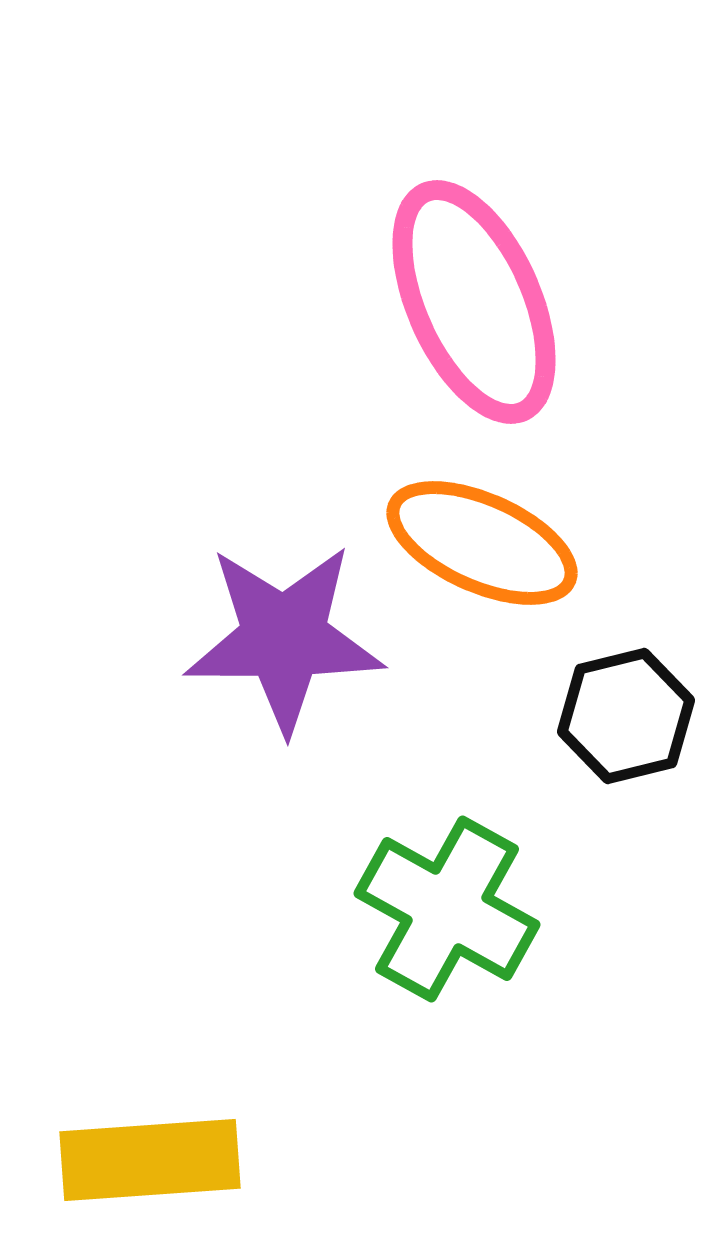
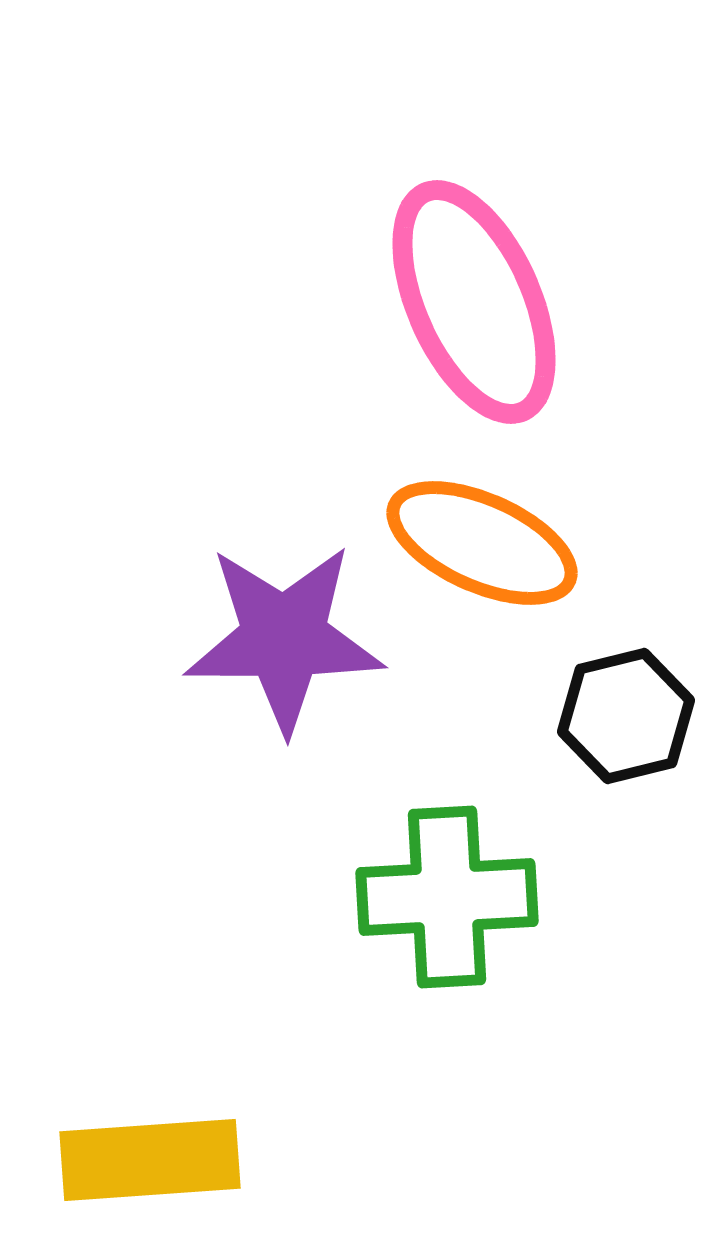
green cross: moved 12 px up; rotated 32 degrees counterclockwise
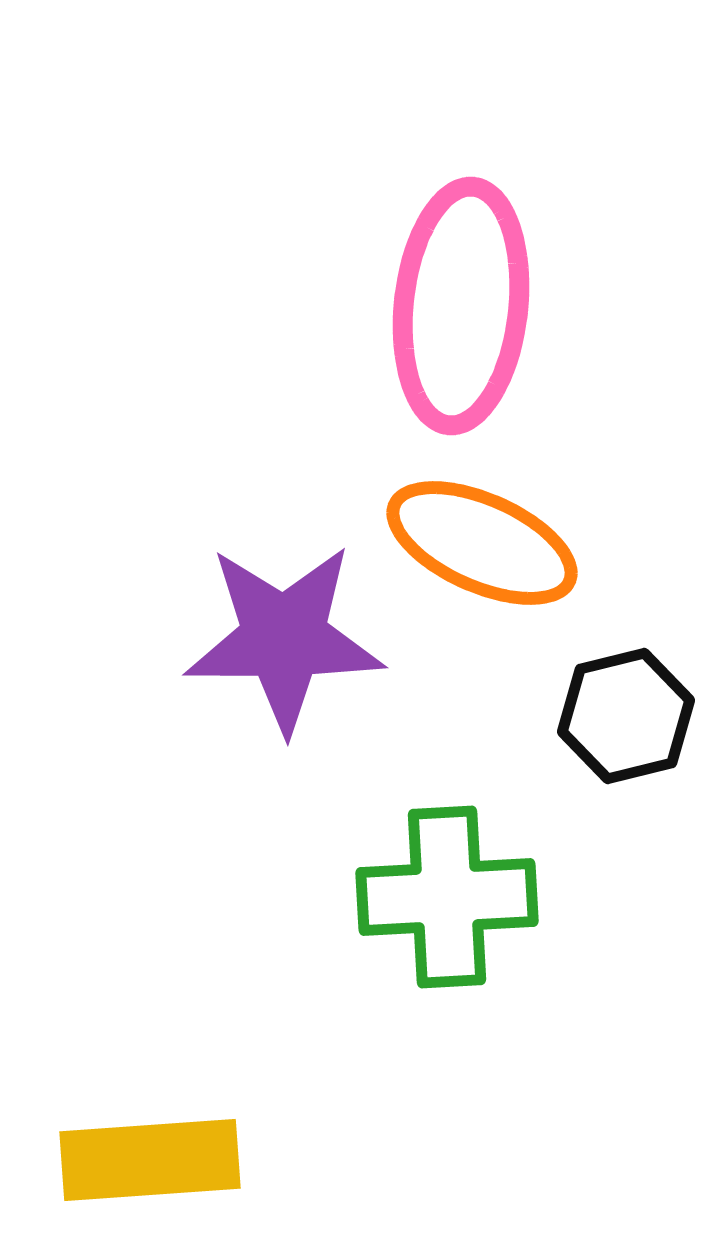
pink ellipse: moved 13 px left, 4 px down; rotated 30 degrees clockwise
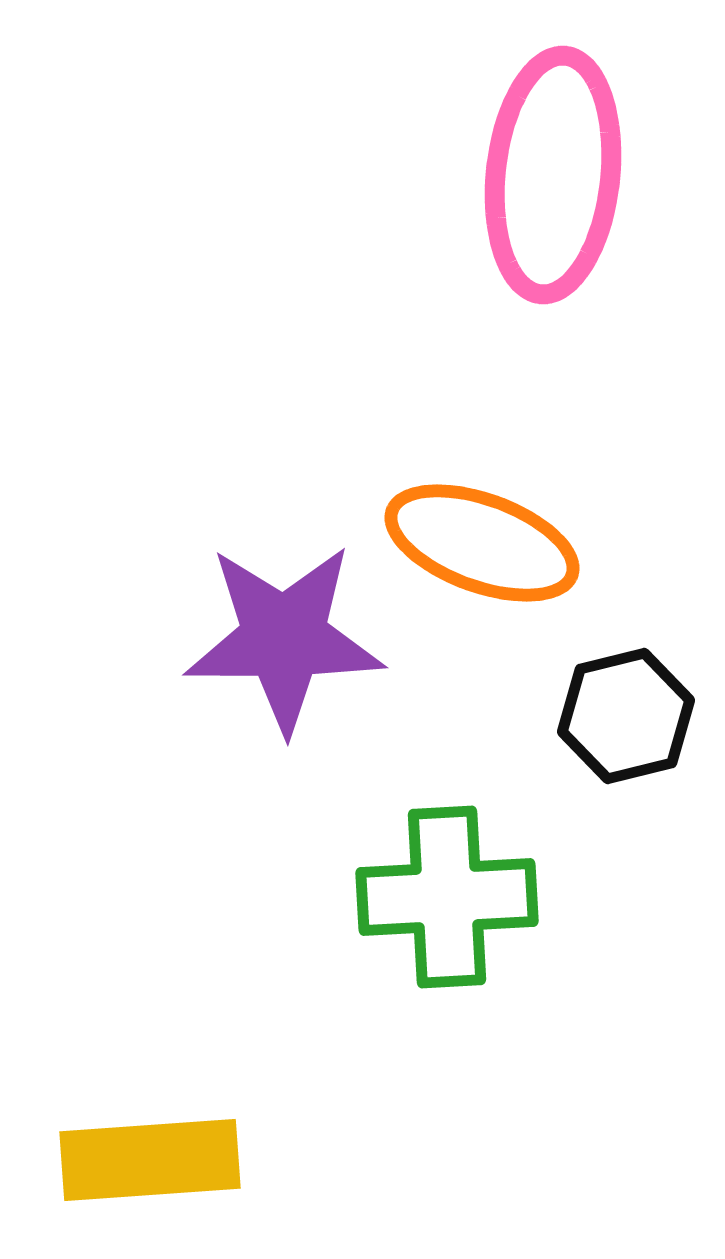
pink ellipse: moved 92 px right, 131 px up
orange ellipse: rotated 4 degrees counterclockwise
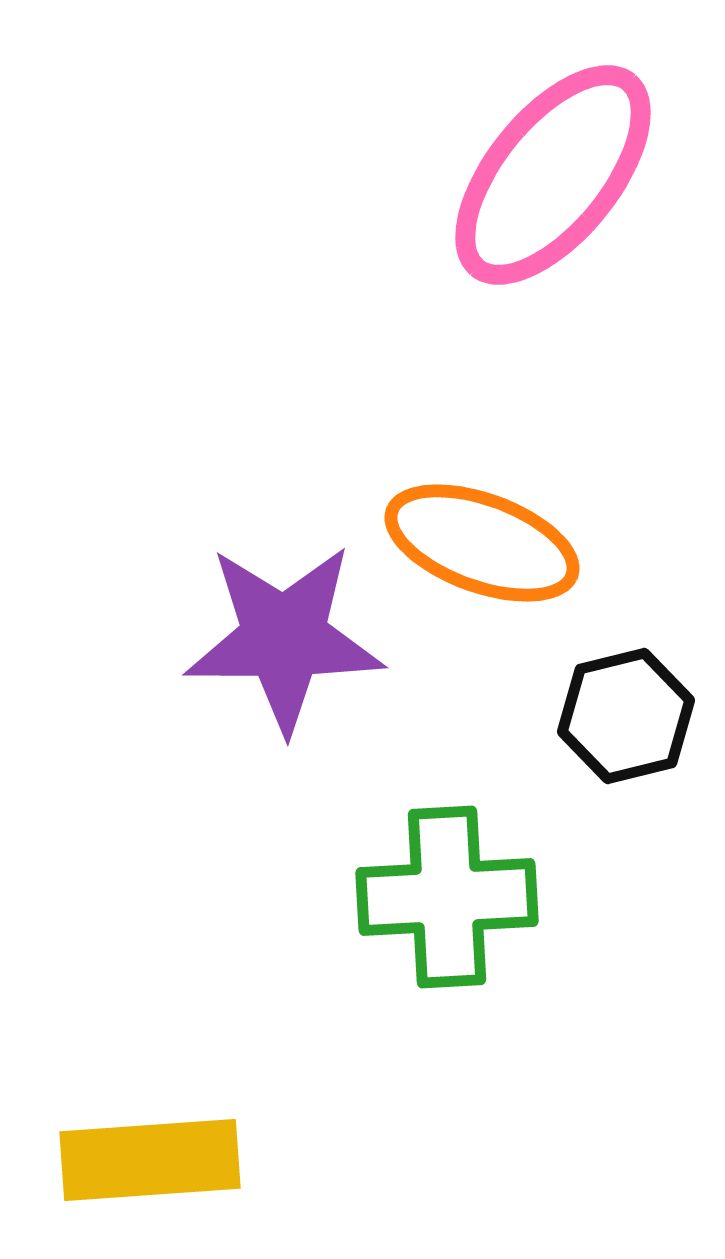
pink ellipse: rotated 33 degrees clockwise
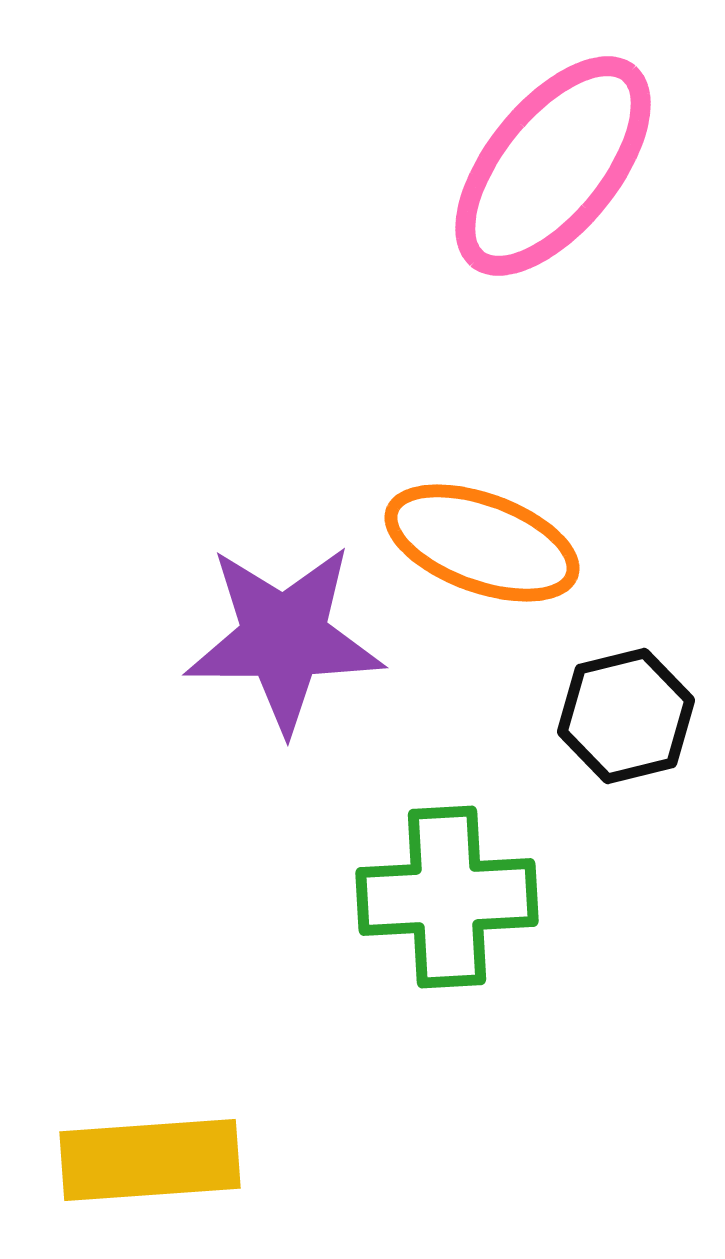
pink ellipse: moved 9 px up
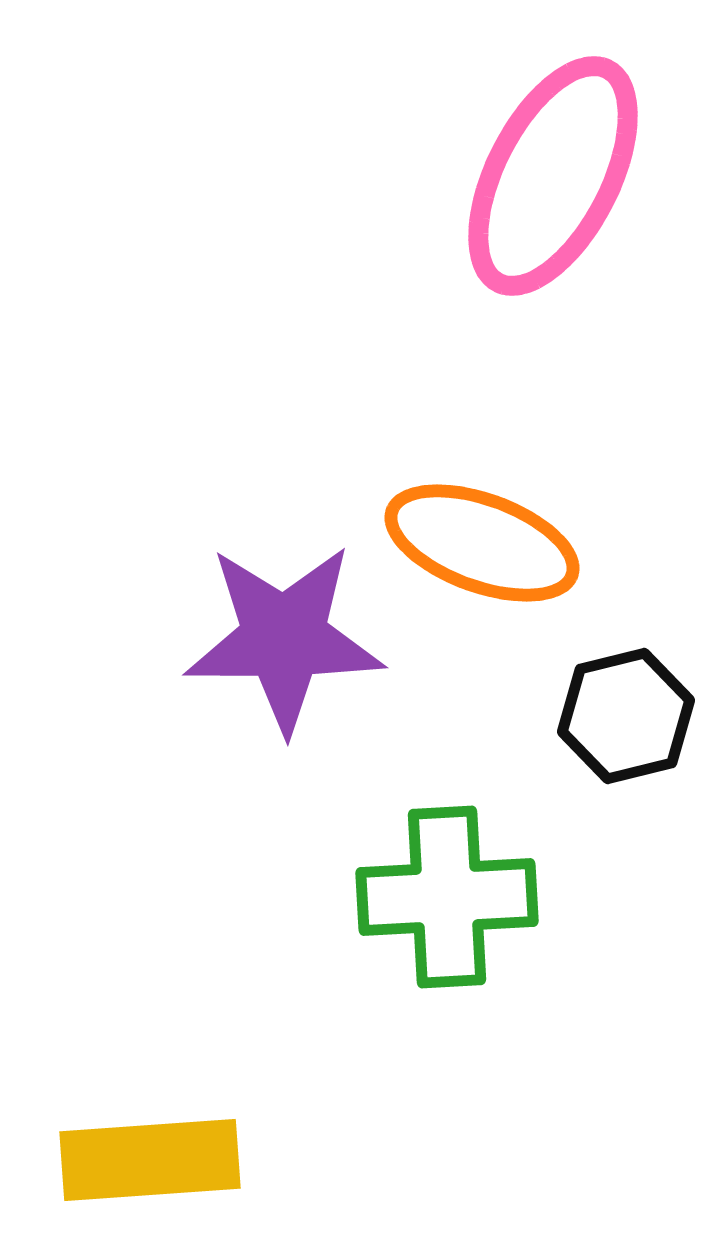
pink ellipse: moved 10 px down; rotated 12 degrees counterclockwise
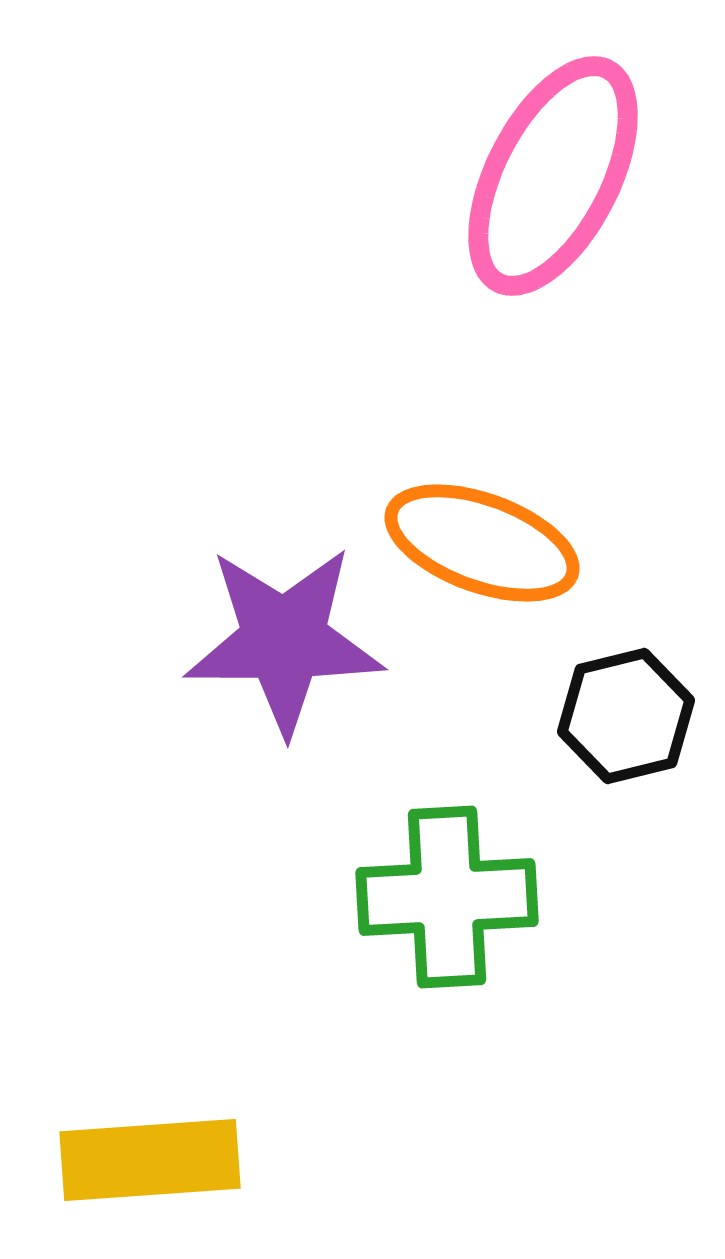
purple star: moved 2 px down
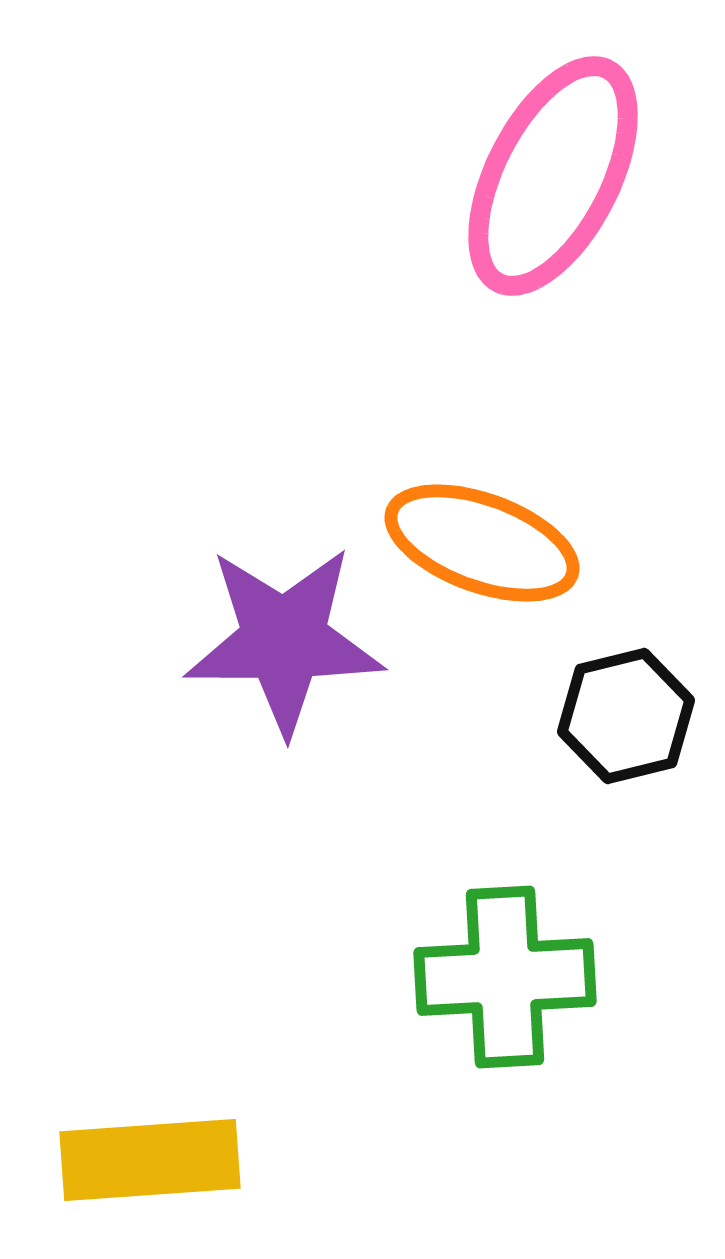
green cross: moved 58 px right, 80 px down
